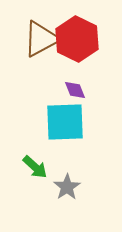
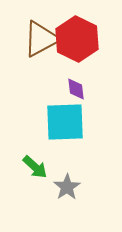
purple diamond: moved 1 px right, 1 px up; rotated 15 degrees clockwise
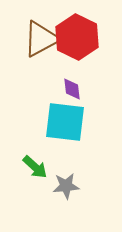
red hexagon: moved 2 px up
purple diamond: moved 4 px left
cyan square: rotated 9 degrees clockwise
gray star: moved 1 px left, 1 px up; rotated 28 degrees clockwise
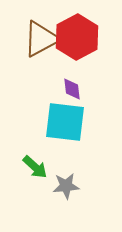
red hexagon: rotated 6 degrees clockwise
